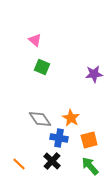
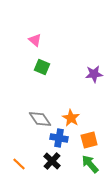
green arrow: moved 2 px up
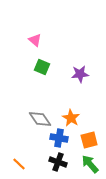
purple star: moved 14 px left
black cross: moved 6 px right, 1 px down; rotated 24 degrees counterclockwise
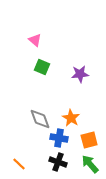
gray diamond: rotated 15 degrees clockwise
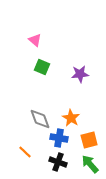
orange line: moved 6 px right, 12 px up
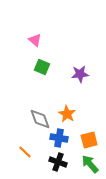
orange star: moved 4 px left, 4 px up
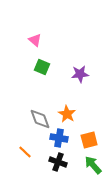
green arrow: moved 3 px right, 1 px down
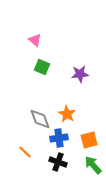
blue cross: rotated 18 degrees counterclockwise
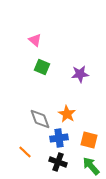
orange square: rotated 30 degrees clockwise
green arrow: moved 2 px left, 1 px down
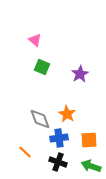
purple star: rotated 24 degrees counterclockwise
orange square: rotated 18 degrees counterclockwise
green arrow: rotated 30 degrees counterclockwise
